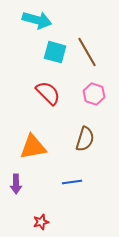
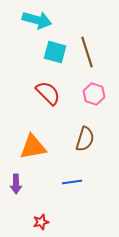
brown line: rotated 12 degrees clockwise
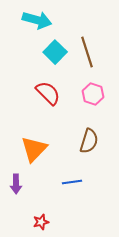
cyan square: rotated 30 degrees clockwise
pink hexagon: moved 1 px left
brown semicircle: moved 4 px right, 2 px down
orange triangle: moved 1 px right, 2 px down; rotated 36 degrees counterclockwise
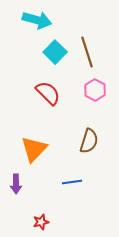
pink hexagon: moved 2 px right, 4 px up; rotated 10 degrees clockwise
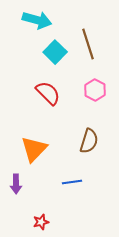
brown line: moved 1 px right, 8 px up
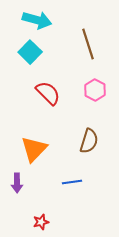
cyan square: moved 25 px left
purple arrow: moved 1 px right, 1 px up
